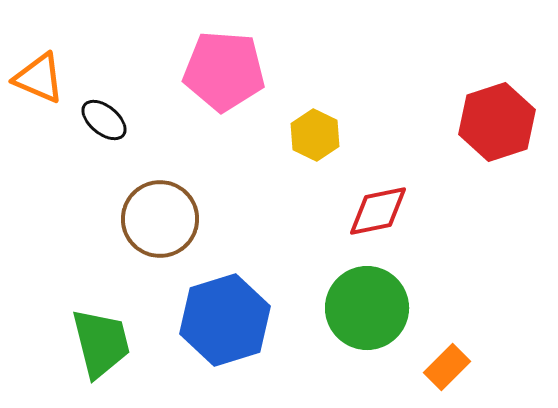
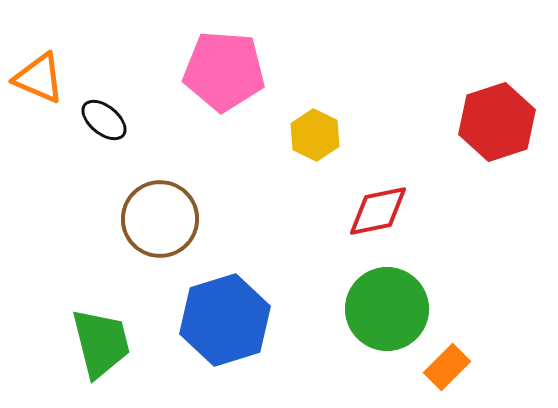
green circle: moved 20 px right, 1 px down
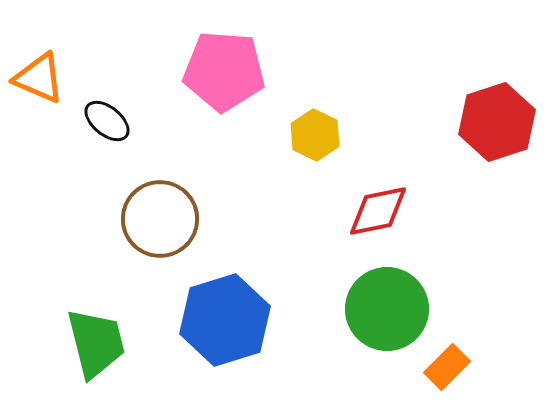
black ellipse: moved 3 px right, 1 px down
green trapezoid: moved 5 px left
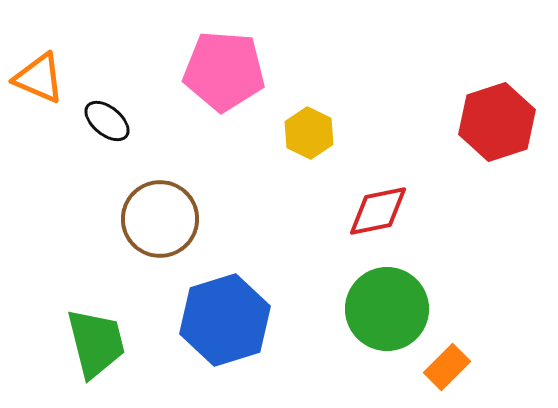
yellow hexagon: moved 6 px left, 2 px up
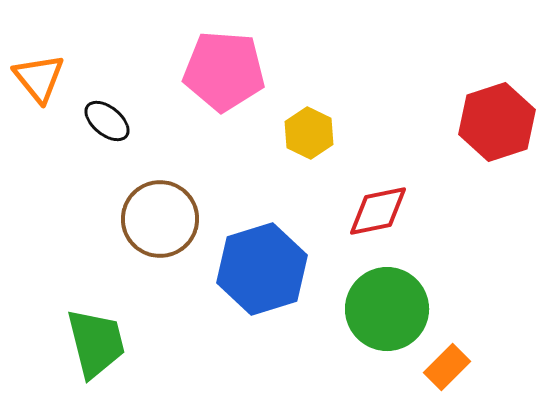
orange triangle: rotated 28 degrees clockwise
blue hexagon: moved 37 px right, 51 px up
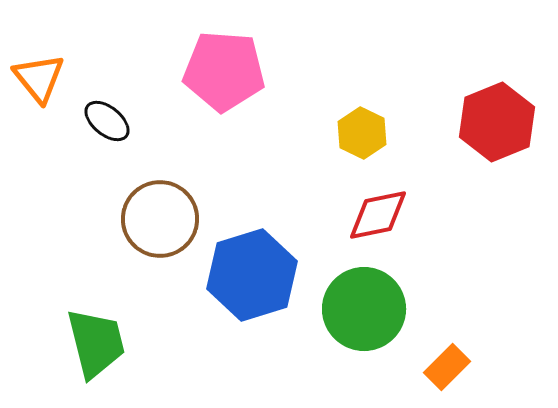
red hexagon: rotated 4 degrees counterclockwise
yellow hexagon: moved 53 px right
red diamond: moved 4 px down
blue hexagon: moved 10 px left, 6 px down
green circle: moved 23 px left
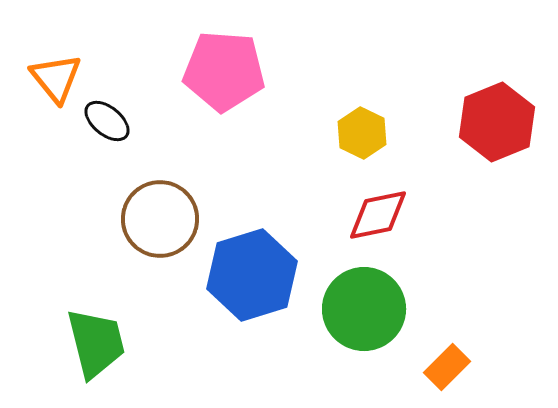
orange triangle: moved 17 px right
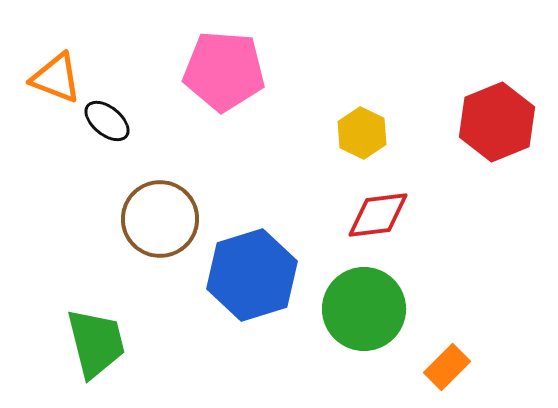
orange triangle: rotated 30 degrees counterclockwise
red diamond: rotated 4 degrees clockwise
